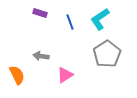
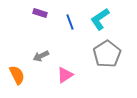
gray arrow: rotated 35 degrees counterclockwise
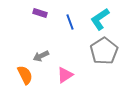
gray pentagon: moved 3 px left, 3 px up
orange semicircle: moved 8 px right
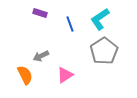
blue line: moved 2 px down
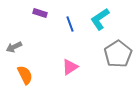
gray pentagon: moved 14 px right, 3 px down
gray arrow: moved 27 px left, 9 px up
pink triangle: moved 5 px right, 8 px up
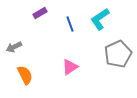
purple rectangle: rotated 48 degrees counterclockwise
gray pentagon: rotated 8 degrees clockwise
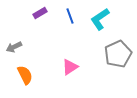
blue line: moved 8 px up
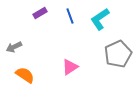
orange semicircle: rotated 30 degrees counterclockwise
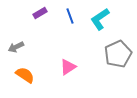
gray arrow: moved 2 px right
pink triangle: moved 2 px left
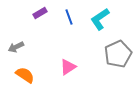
blue line: moved 1 px left, 1 px down
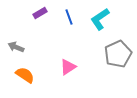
gray arrow: rotated 49 degrees clockwise
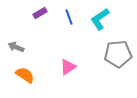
gray pentagon: rotated 20 degrees clockwise
